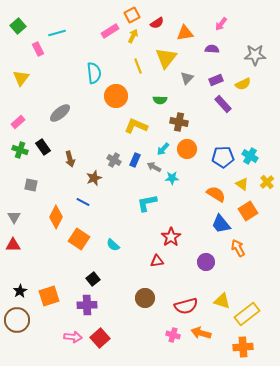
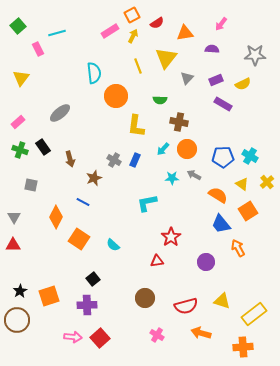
purple rectangle at (223, 104): rotated 18 degrees counterclockwise
yellow L-shape at (136, 126): rotated 105 degrees counterclockwise
gray arrow at (154, 167): moved 40 px right, 8 px down
orange semicircle at (216, 194): moved 2 px right, 1 px down
yellow rectangle at (247, 314): moved 7 px right
pink cross at (173, 335): moved 16 px left; rotated 16 degrees clockwise
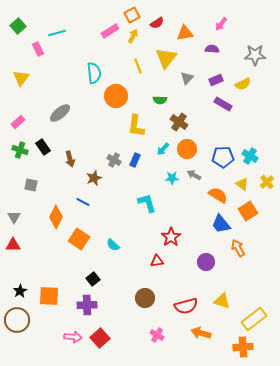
brown cross at (179, 122): rotated 24 degrees clockwise
cyan L-shape at (147, 203): rotated 85 degrees clockwise
orange square at (49, 296): rotated 20 degrees clockwise
yellow rectangle at (254, 314): moved 5 px down
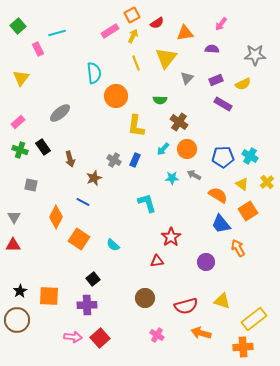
yellow line at (138, 66): moved 2 px left, 3 px up
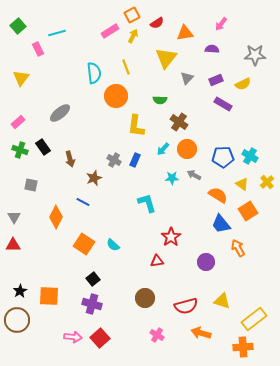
yellow line at (136, 63): moved 10 px left, 4 px down
orange square at (79, 239): moved 5 px right, 5 px down
purple cross at (87, 305): moved 5 px right, 1 px up; rotated 18 degrees clockwise
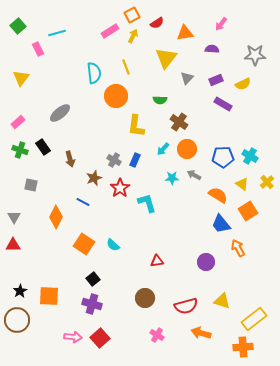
red star at (171, 237): moved 51 px left, 49 px up
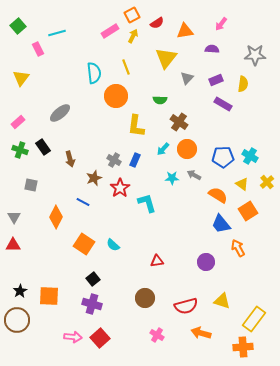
orange triangle at (185, 33): moved 2 px up
yellow semicircle at (243, 84): rotated 56 degrees counterclockwise
yellow rectangle at (254, 319): rotated 15 degrees counterclockwise
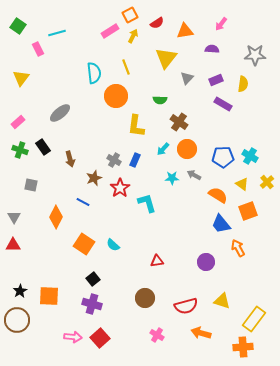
orange square at (132, 15): moved 2 px left
green square at (18, 26): rotated 14 degrees counterclockwise
orange square at (248, 211): rotated 12 degrees clockwise
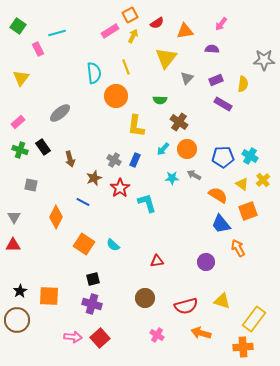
gray star at (255, 55): moved 9 px right, 5 px down
yellow cross at (267, 182): moved 4 px left, 2 px up
black square at (93, 279): rotated 24 degrees clockwise
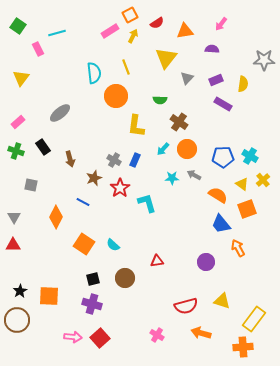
green cross at (20, 150): moved 4 px left, 1 px down
orange square at (248, 211): moved 1 px left, 2 px up
brown circle at (145, 298): moved 20 px left, 20 px up
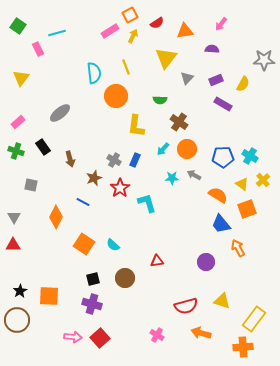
yellow semicircle at (243, 84): rotated 21 degrees clockwise
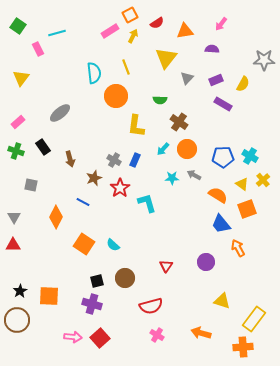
red triangle at (157, 261): moved 9 px right, 5 px down; rotated 48 degrees counterclockwise
black square at (93, 279): moved 4 px right, 2 px down
red semicircle at (186, 306): moved 35 px left
